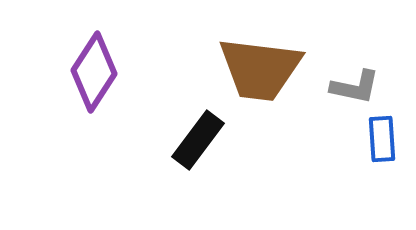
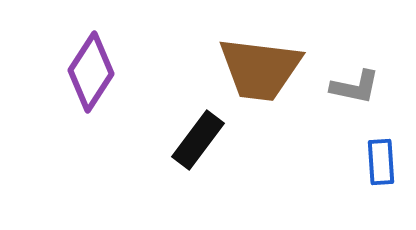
purple diamond: moved 3 px left
blue rectangle: moved 1 px left, 23 px down
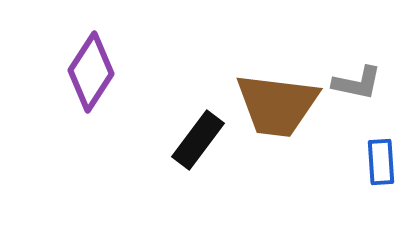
brown trapezoid: moved 17 px right, 36 px down
gray L-shape: moved 2 px right, 4 px up
